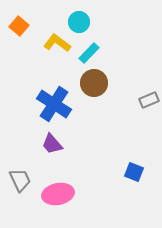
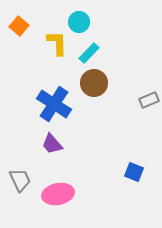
yellow L-shape: rotated 52 degrees clockwise
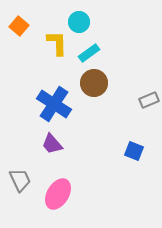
cyan rectangle: rotated 10 degrees clockwise
blue square: moved 21 px up
pink ellipse: rotated 48 degrees counterclockwise
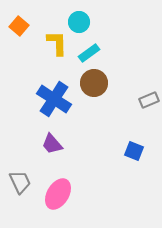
blue cross: moved 5 px up
gray trapezoid: moved 2 px down
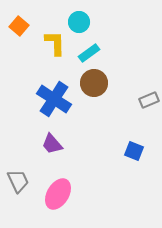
yellow L-shape: moved 2 px left
gray trapezoid: moved 2 px left, 1 px up
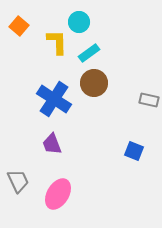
yellow L-shape: moved 2 px right, 1 px up
gray rectangle: rotated 36 degrees clockwise
purple trapezoid: rotated 20 degrees clockwise
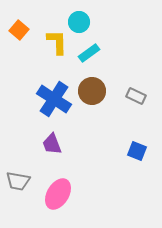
orange square: moved 4 px down
brown circle: moved 2 px left, 8 px down
gray rectangle: moved 13 px left, 4 px up; rotated 12 degrees clockwise
blue square: moved 3 px right
gray trapezoid: rotated 125 degrees clockwise
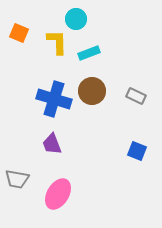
cyan circle: moved 3 px left, 3 px up
orange square: moved 3 px down; rotated 18 degrees counterclockwise
cyan rectangle: rotated 15 degrees clockwise
blue cross: rotated 16 degrees counterclockwise
gray trapezoid: moved 1 px left, 2 px up
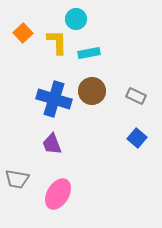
orange square: moved 4 px right; rotated 24 degrees clockwise
cyan rectangle: rotated 10 degrees clockwise
blue square: moved 13 px up; rotated 18 degrees clockwise
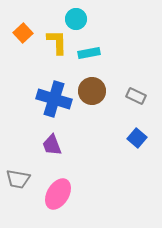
purple trapezoid: moved 1 px down
gray trapezoid: moved 1 px right
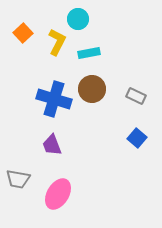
cyan circle: moved 2 px right
yellow L-shape: rotated 28 degrees clockwise
brown circle: moved 2 px up
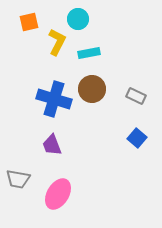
orange square: moved 6 px right, 11 px up; rotated 30 degrees clockwise
